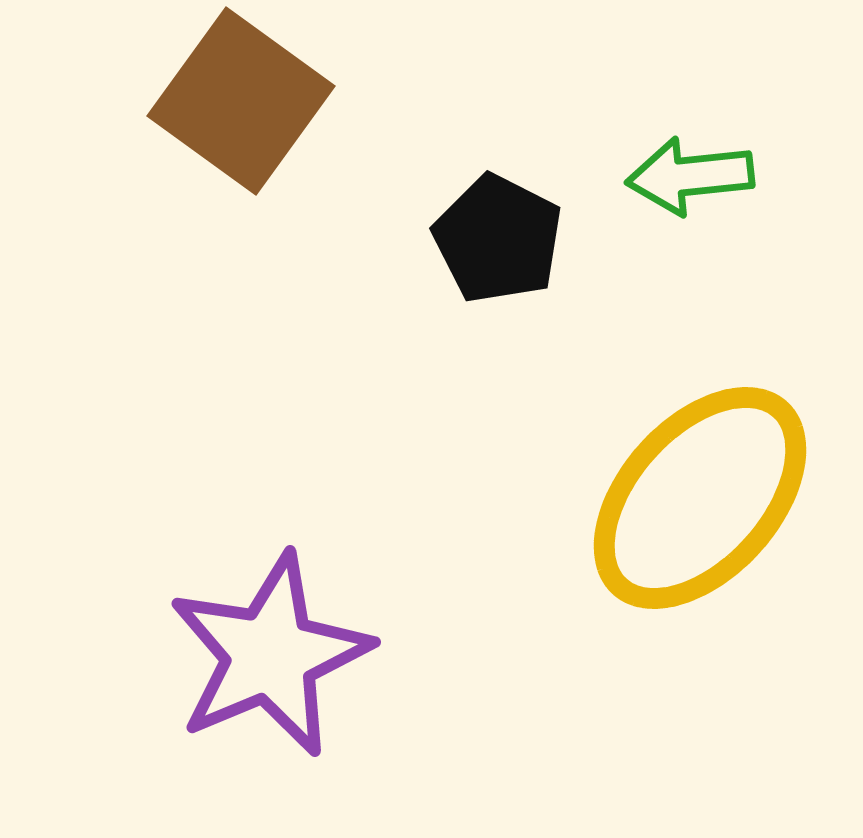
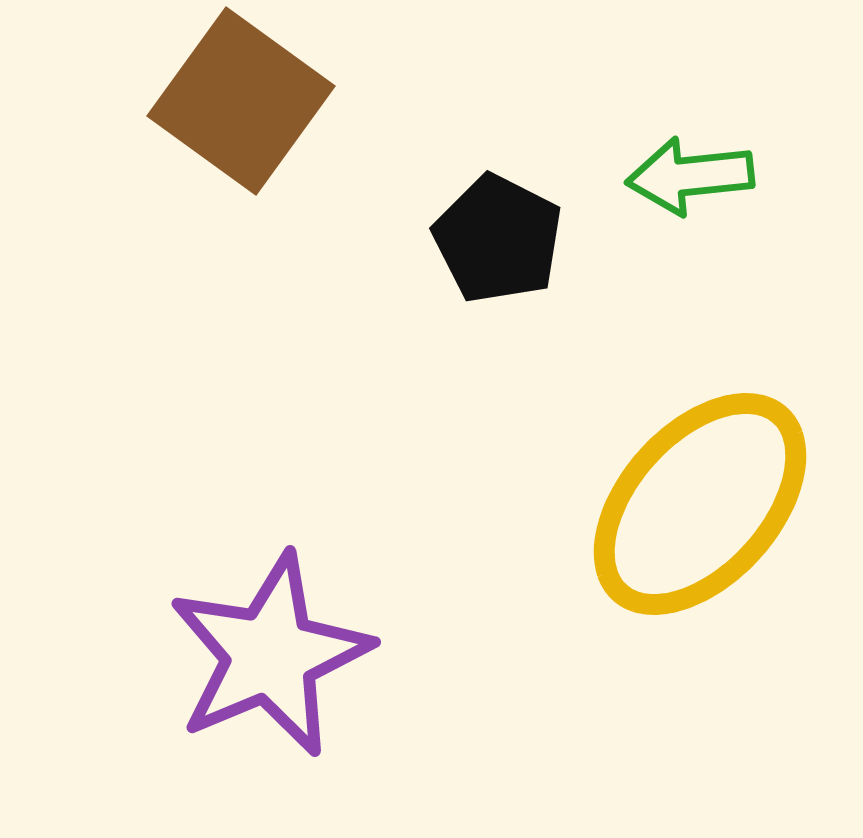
yellow ellipse: moved 6 px down
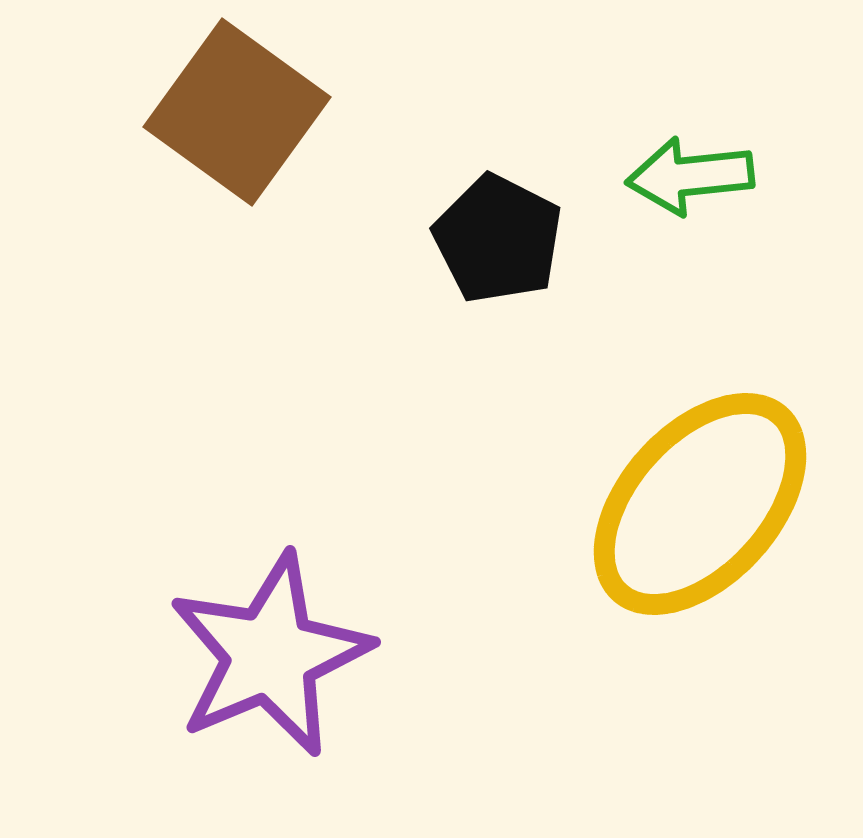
brown square: moved 4 px left, 11 px down
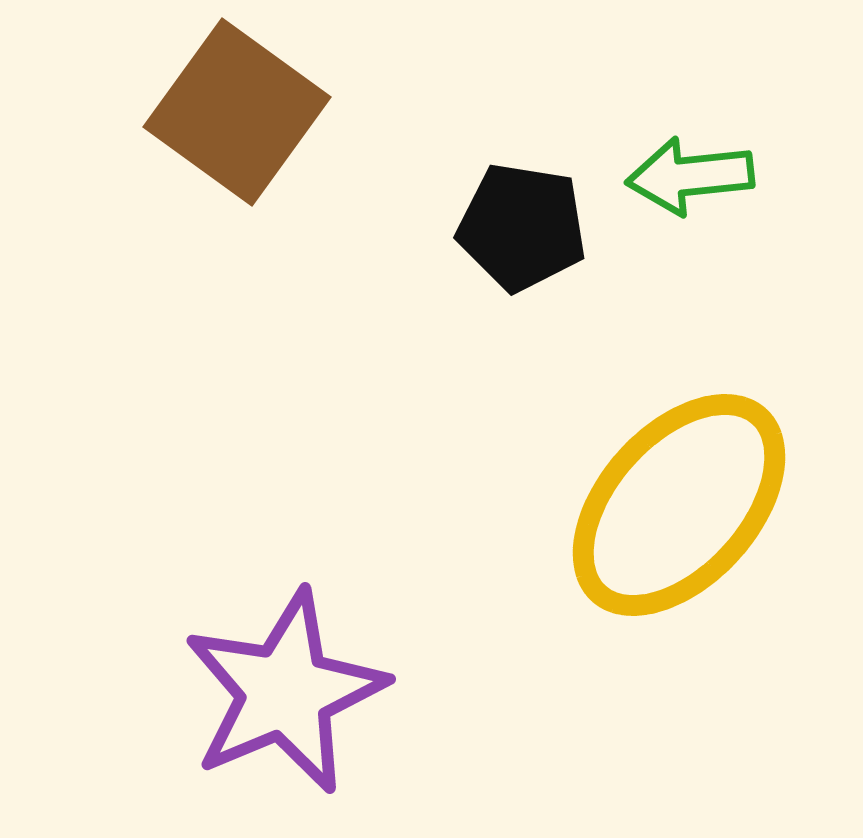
black pentagon: moved 24 px right, 12 px up; rotated 18 degrees counterclockwise
yellow ellipse: moved 21 px left, 1 px down
purple star: moved 15 px right, 37 px down
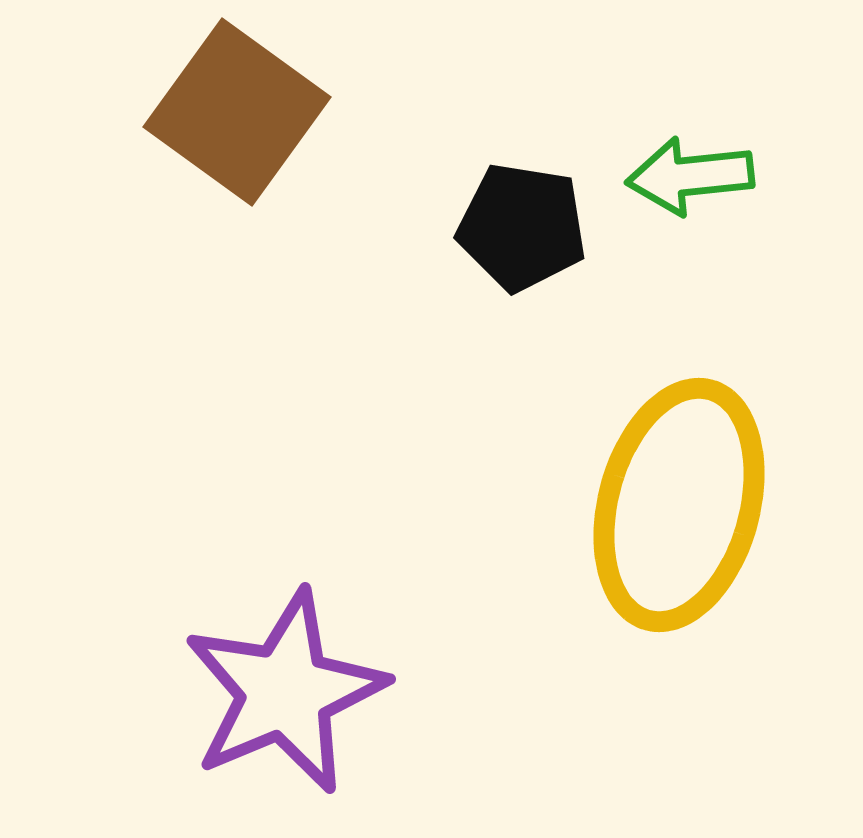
yellow ellipse: rotated 27 degrees counterclockwise
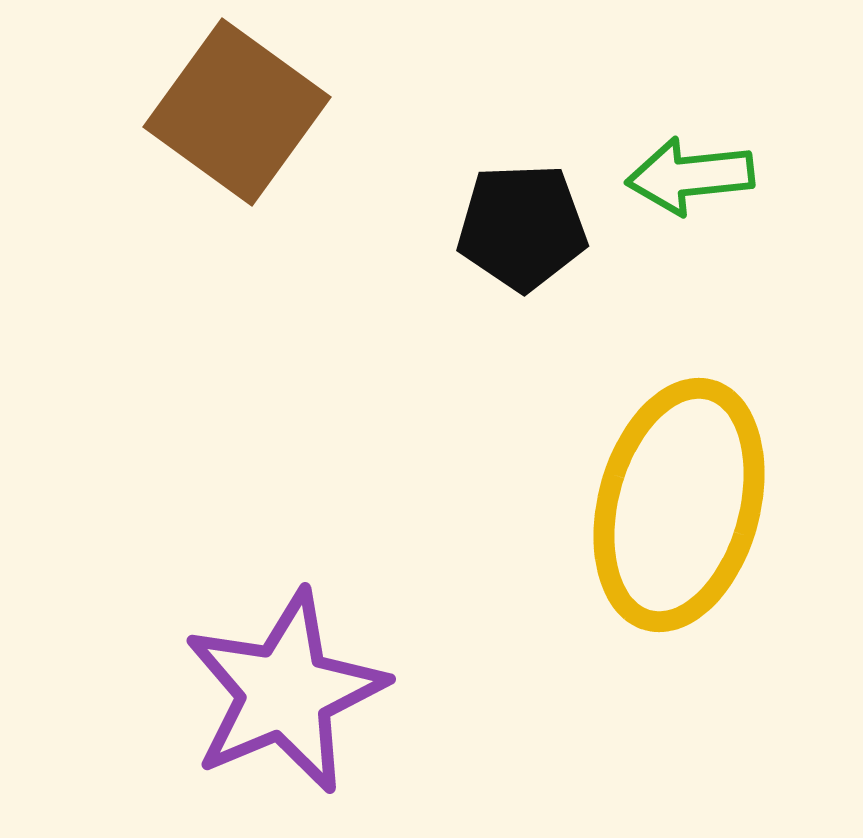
black pentagon: rotated 11 degrees counterclockwise
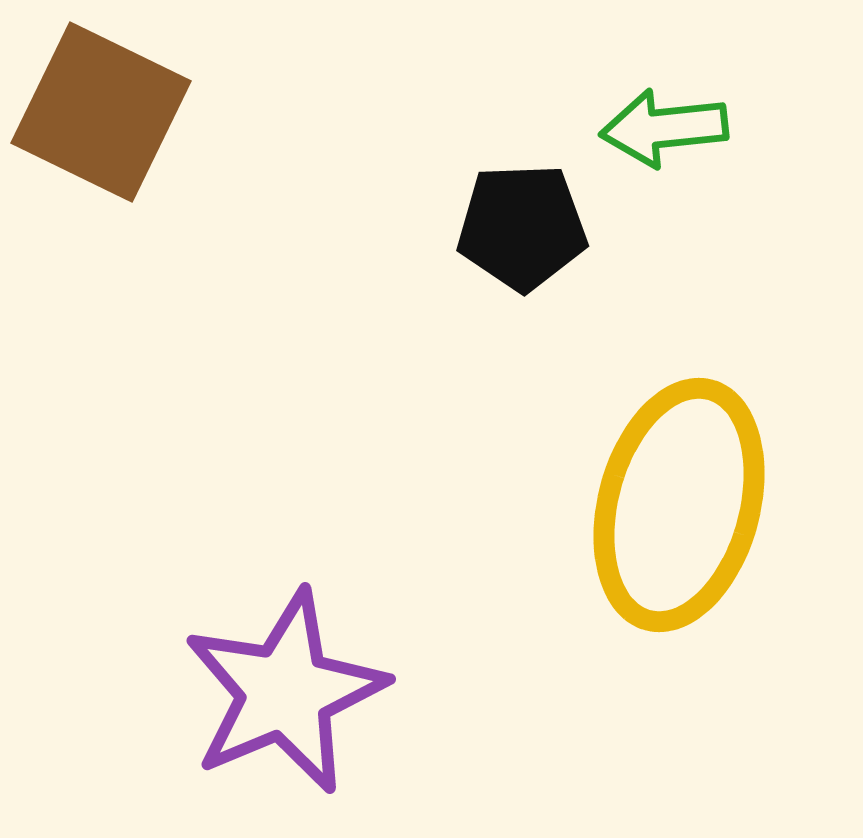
brown square: moved 136 px left; rotated 10 degrees counterclockwise
green arrow: moved 26 px left, 48 px up
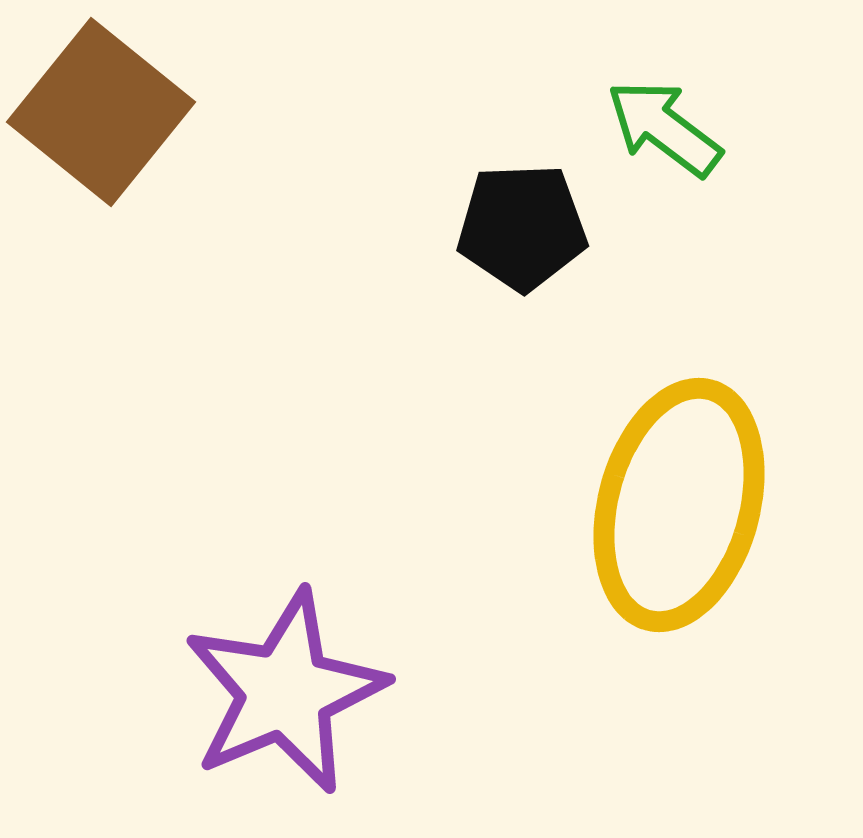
brown square: rotated 13 degrees clockwise
green arrow: rotated 43 degrees clockwise
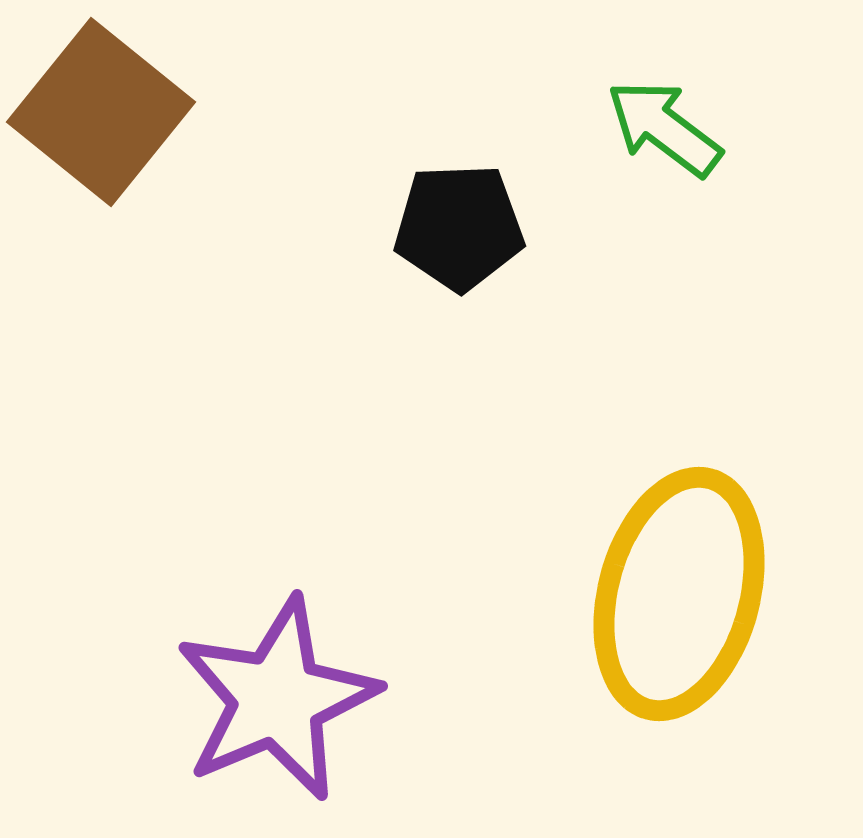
black pentagon: moved 63 px left
yellow ellipse: moved 89 px down
purple star: moved 8 px left, 7 px down
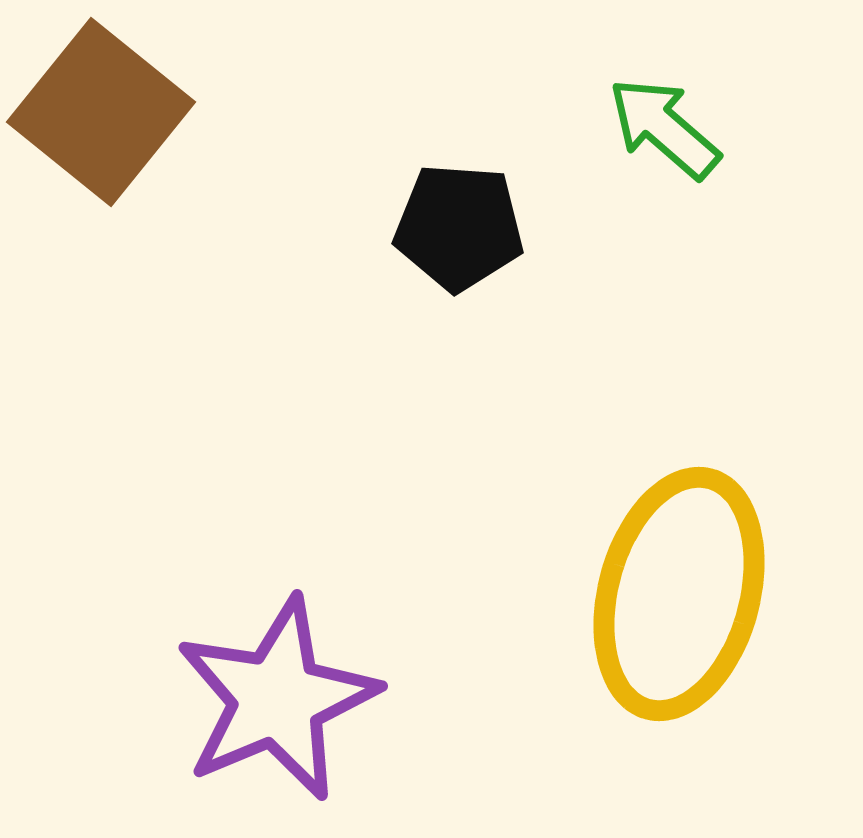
green arrow: rotated 4 degrees clockwise
black pentagon: rotated 6 degrees clockwise
